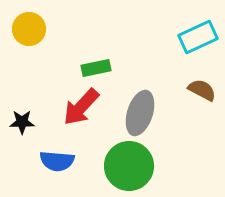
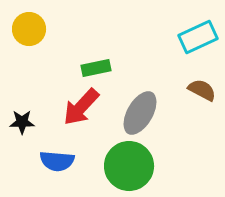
gray ellipse: rotated 12 degrees clockwise
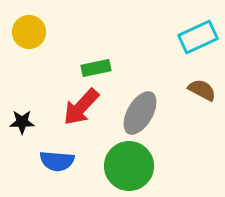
yellow circle: moved 3 px down
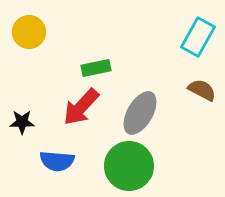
cyan rectangle: rotated 36 degrees counterclockwise
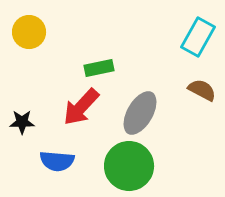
green rectangle: moved 3 px right
